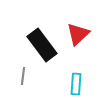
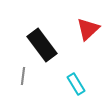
red triangle: moved 10 px right, 5 px up
cyan rectangle: rotated 35 degrees counterclockwise
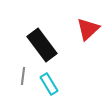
cyan rectangle: moved 27 px left
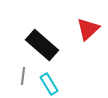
black rectangle: rotated 12 degrees counterclockwise
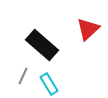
gray line: rotated 18 degrees clockwise
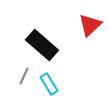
red triangle: moved 2 px right, 4 px up
gray line: moved 1 px right
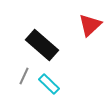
cyan rectangle: rotated 15 degrees counterclockwise
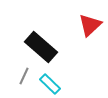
black rectangle: moved 1 px left, 2 px down
cyan rectangle: moved 1 px right
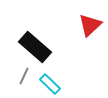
black rectangle: moved 6 px left
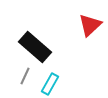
gray line: moved 1 px right
cyan rectangle: rotated 75 degrees clockwise
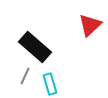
cyan rectangle: rotated 45 degrees counterclockwise
